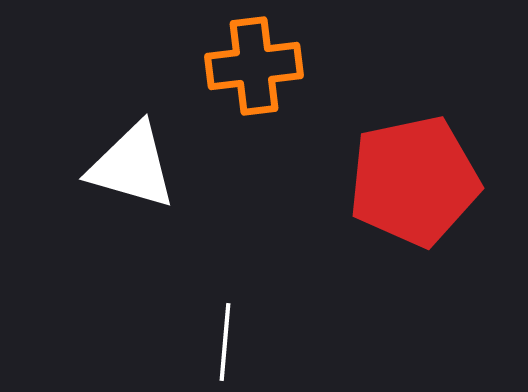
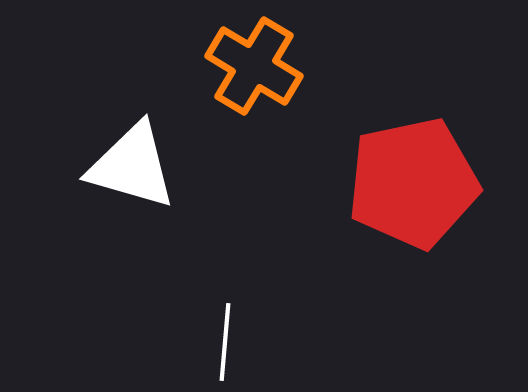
orange cross: rotated 38 degrees clockwise
red pentagon: moved 1 px left, 2 px down
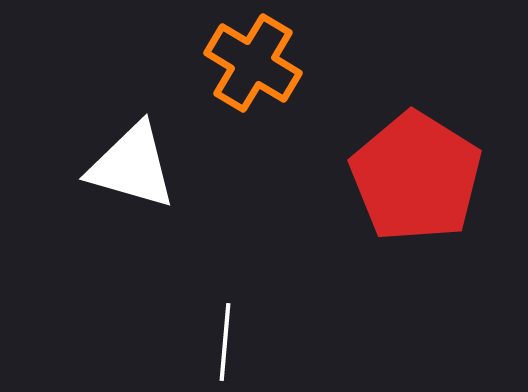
orange cross: moved 1 px left, 3 px up
red pentagon: moved 3 px right, 6 px up; rotated 28 degrees counterclockwise
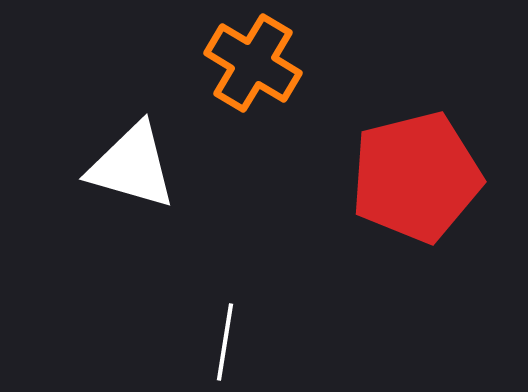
red pentagon: rotated 26 degrees clockwise
white line: rotated 4 degrees clockwise
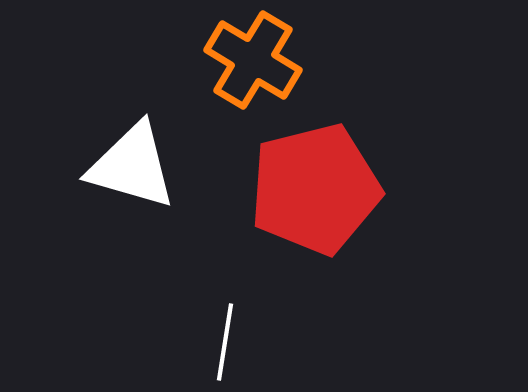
orange cross: moved 3 px up
red pentagon: moved 101 px left, 12 px down
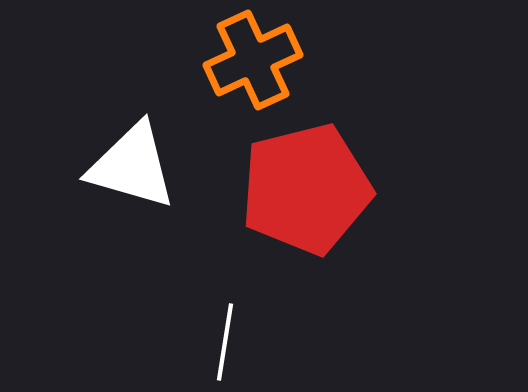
orange cross: rotated 34 degrees clockwise
red pentagon: moved 9 px left
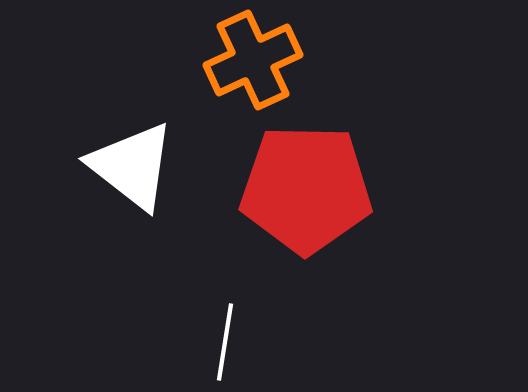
white triangle: rotated 22 degrees clockwise
red pentagon: rotated 15 degrees clockwise
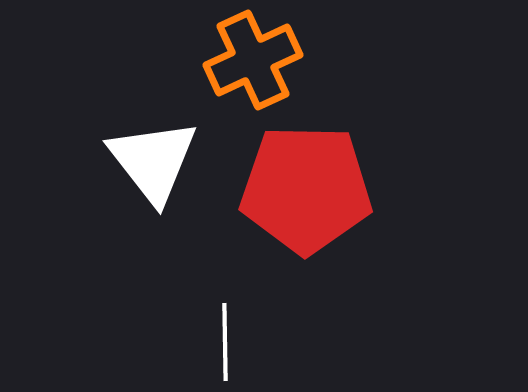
white triangle: moved 21 px right, 5 px up; rotated 14 degrees clockwise
white line: rotated 10 degrees counterclockwise
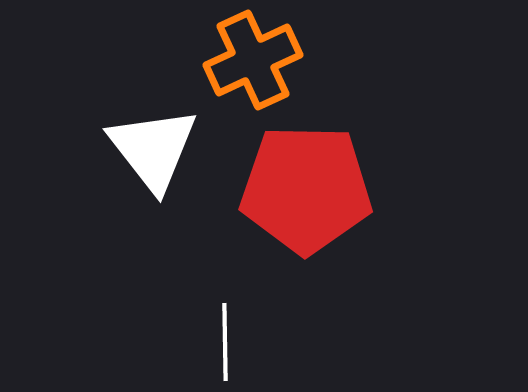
white triangle: moved 12 px up
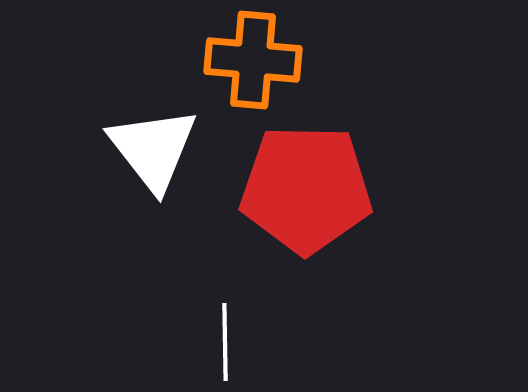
orange cross: rotated 30 degrees clockwise
